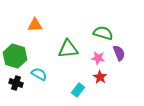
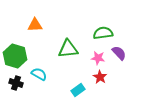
green semicircle: rotated 24 degrees counterclockwise
purple semicircle: rotated 21 degrees counterclockwise
cyan rectangle: rotated 16 degrees clockwise
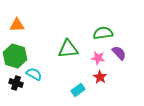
orange triangle: moved 18 px left
cyan semicircle: moved 5 px left
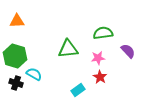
orange triangle: moved 4 px up
purple semicircle: moved 9 px right, 2 px up
pink star: rotated 16 degrees counterclockwise
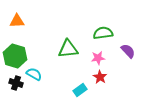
cyan rectangle: moved 2 px right
